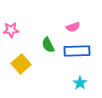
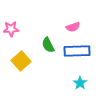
pink star: moved 1 px up
yellow square: moved 3 px up
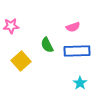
pink star: moved 3 px up
green semicircle: moved 1 px left
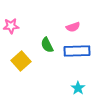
cyan star: moved 2 px left, 5 px down
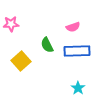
pink star: moved 2 px up
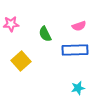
pink semicircle: moved 6 px right, 1 px up
green semicircle: moved 2 px left, 11 px up
blue rectangle: moved 2 px left, 1 px up
cyan star: rotated 24 degrees clockwise
